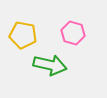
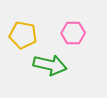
pink hexagon: rotated 15 degrees counterclockwise
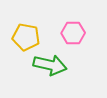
yellow pentagon: moved 3 px right, 2 px down
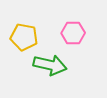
yellow pentagon: moved 2 px left
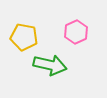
pink hexagon: moved 3 px right, 1 px up; rotated 25 degrees counterclockwise
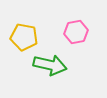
pink hexagon: rotated 15 degrees clockwise
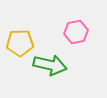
yellow pentagon: moved 4 px left, 6 px down; rotated 12 degrees counterclockwise
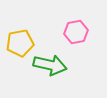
yellow pentagon: rotated 8 degrees counterclockwise
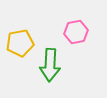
green arrow: rotated 80 degrees clockwise
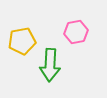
yellow pentagon: moved 2 px right, 2 px up
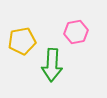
green arrow: moved 2 px right
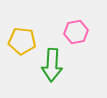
yellow pentagon: rotated 16 degrees clockwise
